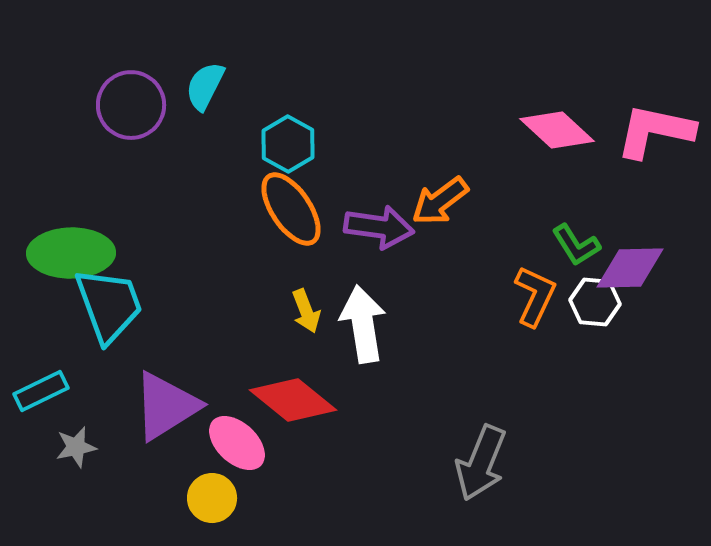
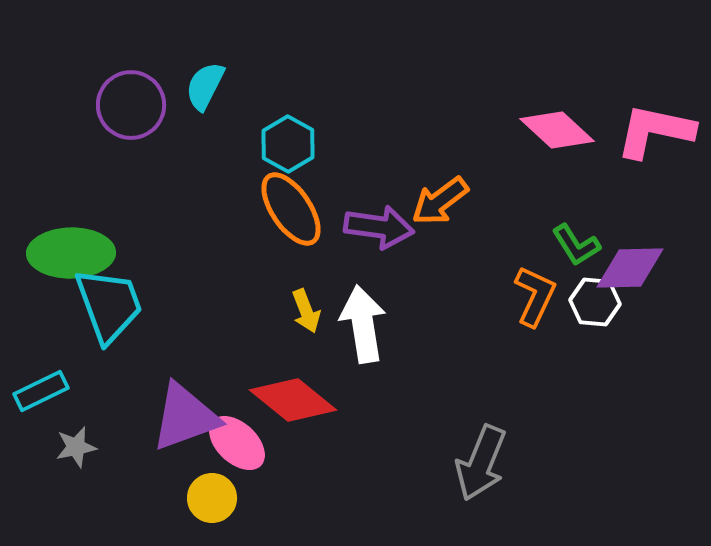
purple triangle: moved 19 px right, 11 px down; rotated 12 degrees clockwise
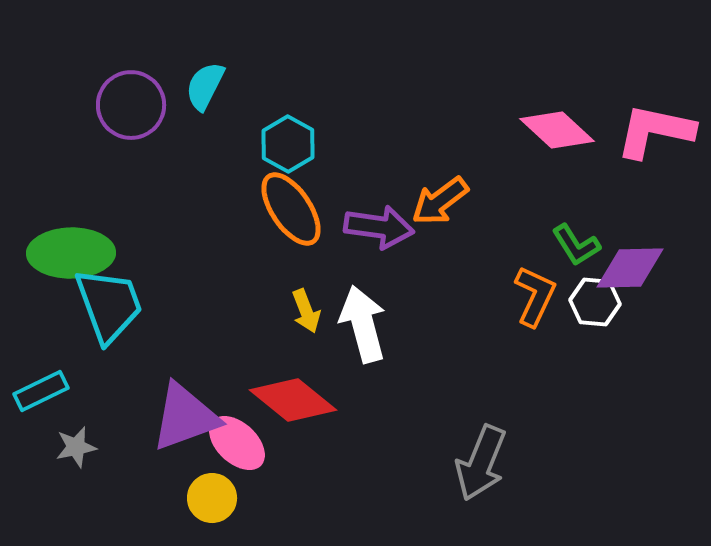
white arrow: rotated 6 degrees counterclockwise
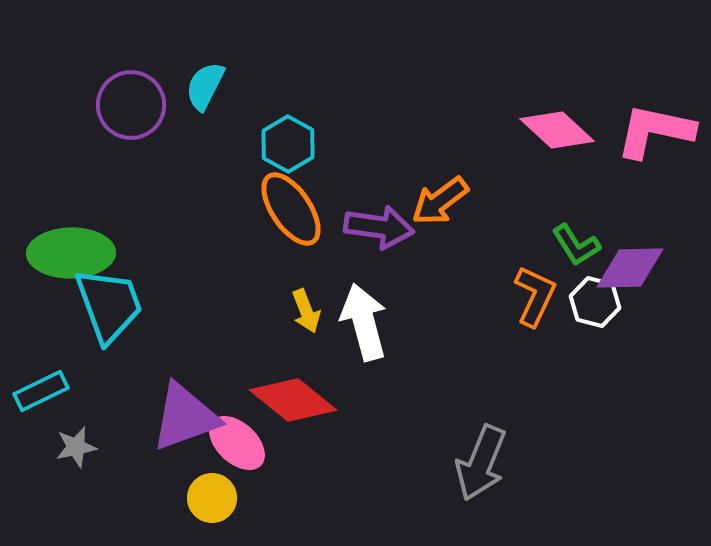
white hexagon: rotated 9 degrees clockwise
white arrow: moved 1 px right, 2 px up
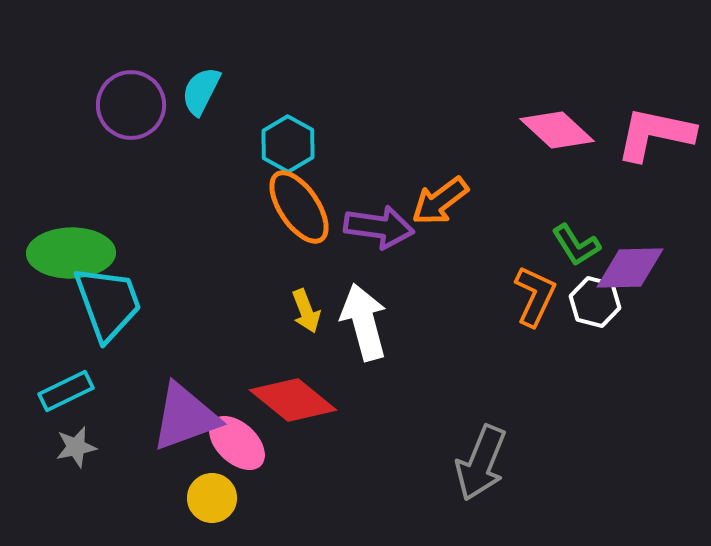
cyan semicircle: moved 4 px left, 5 px down
pink L-shape: moved 3 px down
orange ellipse: moved 8 px right, 2 px up
cyan trapezoid: moved 1 px left, 2 px up
cyan rectangle: moved 25 px right
